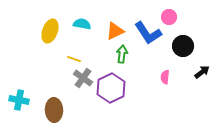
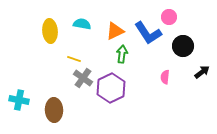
yellow ellipse: rotated 25 degrees counterclockwise
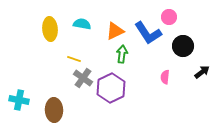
yellow ellipse: moved 2 px up
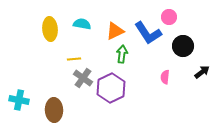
yellow line: rotated 24 degrees counterclockwise
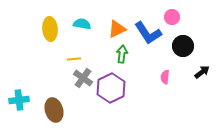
pink circle: moved 3 px right
orange triangle: moved 2 px right, 2 px up
cyan cross: rotated 18 degrees counterclockwise
brown ellipse: rotated 15 degrees counterclockwise
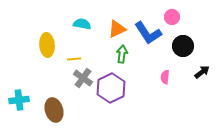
yellow ellipse: moved 3 px left, 16 px down
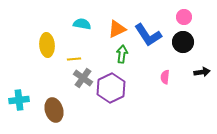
pink circle: moved 12 px right
blue L-shape: moved 2 px down
black circle: moved 4 px up
black arrow: rotated 28 degrees clockwise
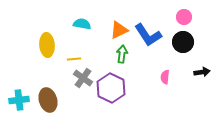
orange triangle: moved 2 px right, 1 px down
purple hexagon: rotated 8 degrees counterclockwise
brown ellipse: moved 6 px left, 10 px up
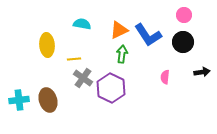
pink circle: moved 2 px up
